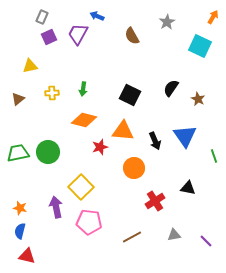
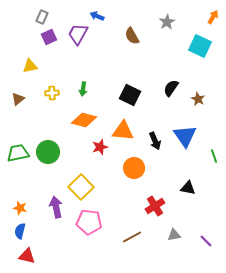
red cross: moved 5 px down
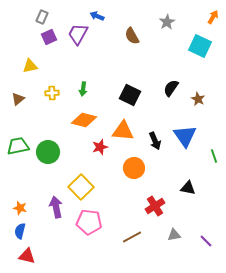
green trapezoid: moved 7 px up
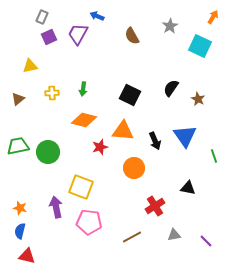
gray star: moved 3 px right, 4 px down
yellow square: rotated 25 degrees counterclockwise
